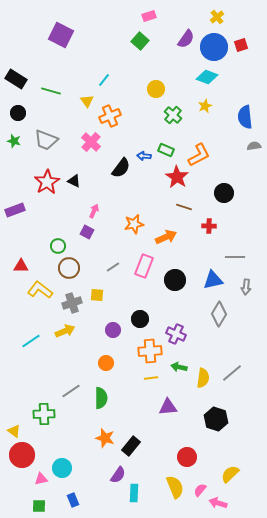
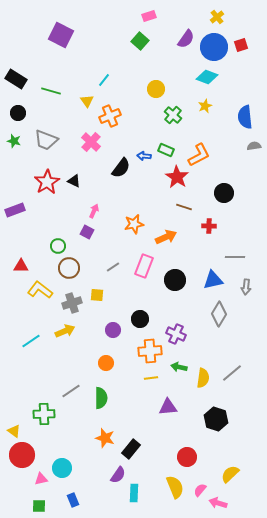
black rectangle at (131, 446): moved 3 px down
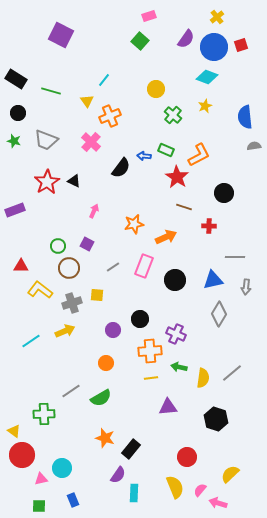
purple square at (87, 232): moved 12 px down
green semicircle at (101, 398): rotated 60 degrees clockwise
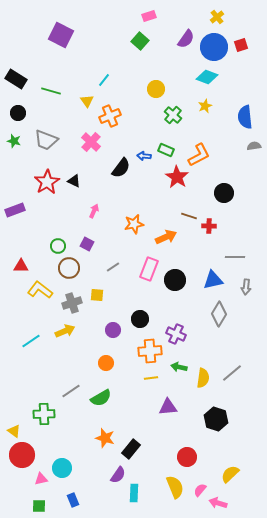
brown line at (184, 207): moved 5 px right, 9 px down
pink rectangle at (144, 266): moved 5 px right, 3 px down
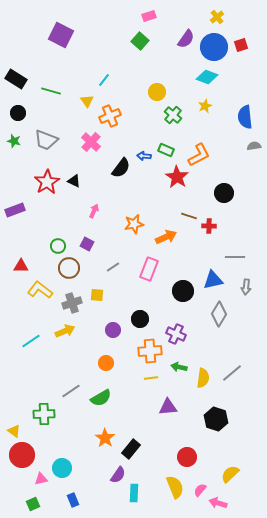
yellow circle at (156, 89): moved 1 px right, 3 px down
black circle at (175, 280): moved 8 px right, 11 px down
orange star at (105, 438): rotated 18 degrees clockwise
green square at (39, 506): moved 6 px left, 2 px up; rotated 24 degrees counterclockwise
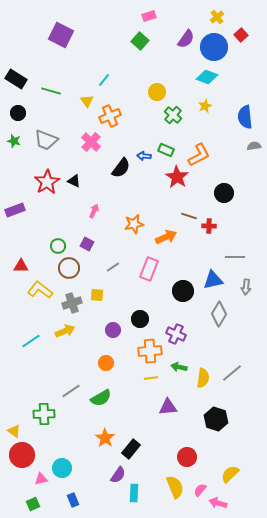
red square at (241, 45): moved 10 px up; rotated 24 degrees counterclockwise
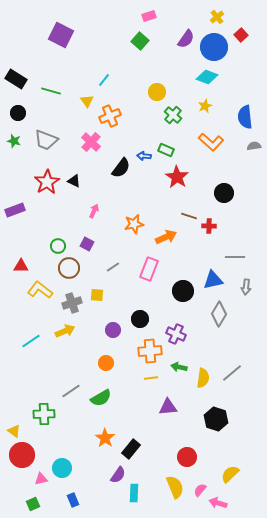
orange L-shape at (199, 155): moved 12 px right, 13 px up; rotated 70 degrees clockwise
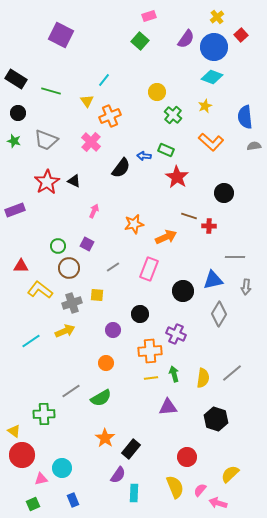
cyan diamond at (207, 77): moved 5 px right
black circle at (140, 319): moved 5 px up
green arrow at (179, 367): moved 5 px left, 7 px down; rotated 63 degrees clockwise
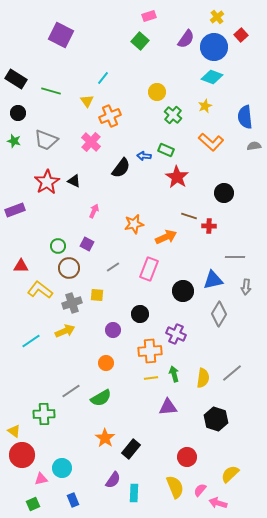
cyan line at (104, 80): moved 1 px left, 2 px up
purple semicircle at (118, 475): moved 5 px left, 5 px down
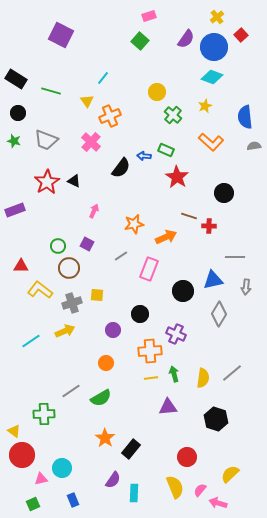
gray line at (113, 267): moved 8 px right, 11 px up
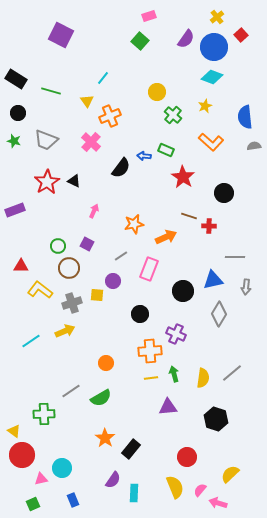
red star at (177, 177): moved 6 px right
purple circle at (113, 330): moved 49 px up
